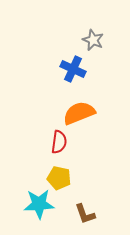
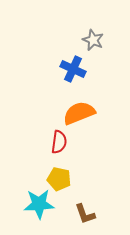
yellow pentagon: moved 1 px down
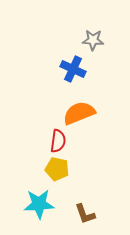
gray star: rotated 20 degrees counterclockwise
red semicircle: moved 1 px left, 1 px up
yellow pentagon: moved 2 px left, 10 px up
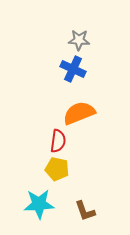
gray star: moved 14 px left
brown L-shape: moved 3 px up
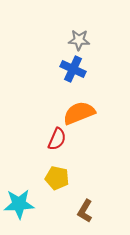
red semicircle: moved 1 px left, 2 px up; rotated 15 degrees clockwise
yellow pentagon: moved 9 px down
cyan star: moved 20 px left
brown L-shape: rotated 50 degrees clockwise
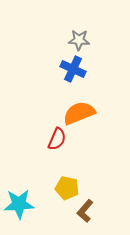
yellow pentagon: moved 10 px right, 10 px down
brown L-shape: rotated 10 degrees clockwise
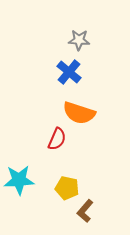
blue cross: moved 4 px left, 3 px down; rotated 15 degrees clockwise
orange semicircle: rotated 140 degrees counterclockwise
cyan star: moved 24 px up
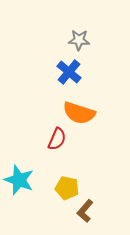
cyan star: rotated 24 degrees clockwise
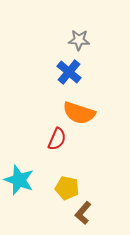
brown L-shape: moved 2 px left, 2 px down
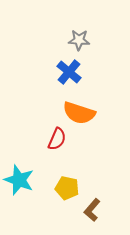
brown L-shape: moved 9 px right, 3 px up
